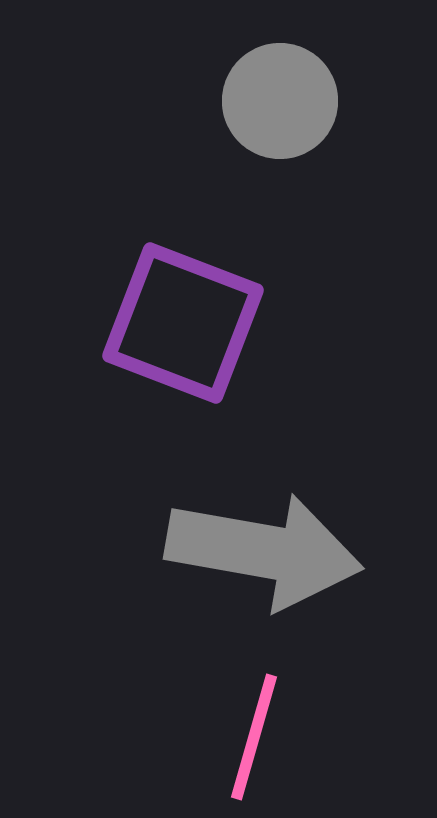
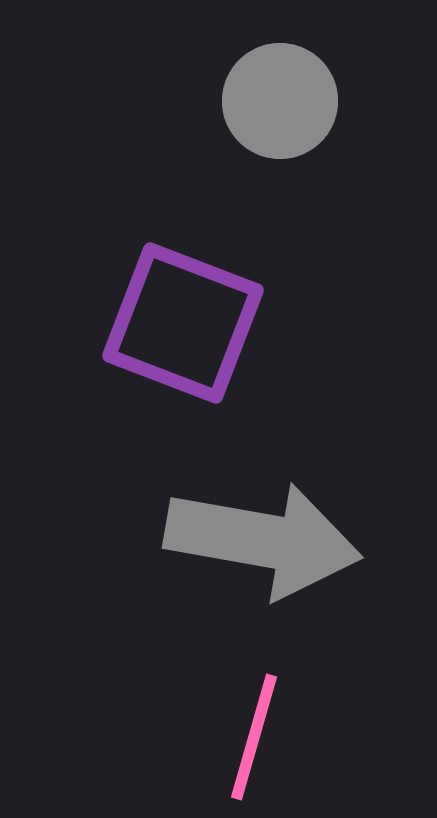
gray arrow: moved 1 px left, 11 px up
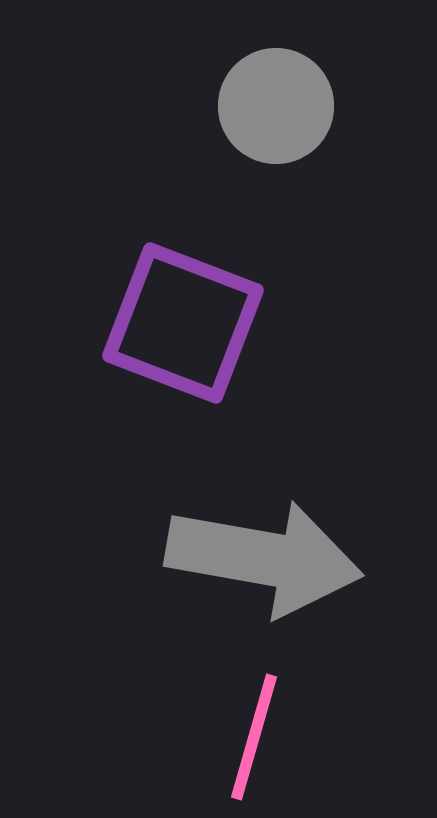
gray circle: moved 4 px left, 5 px down
gray arrow: moved 1 px right, 18 px down
